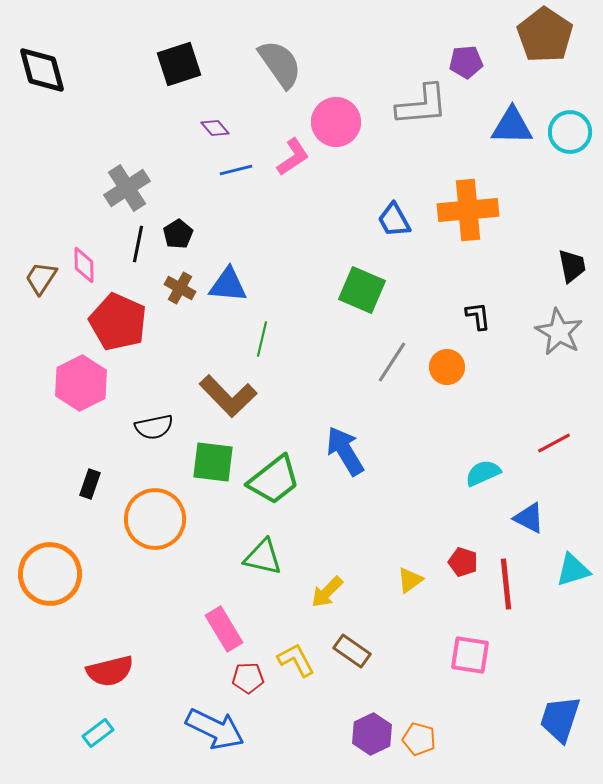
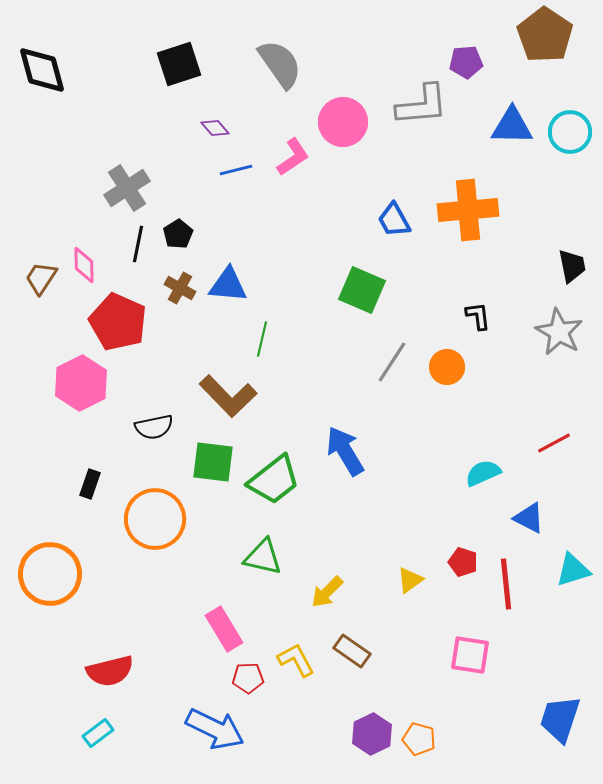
pink circle at (336, 122): moved 7 px right
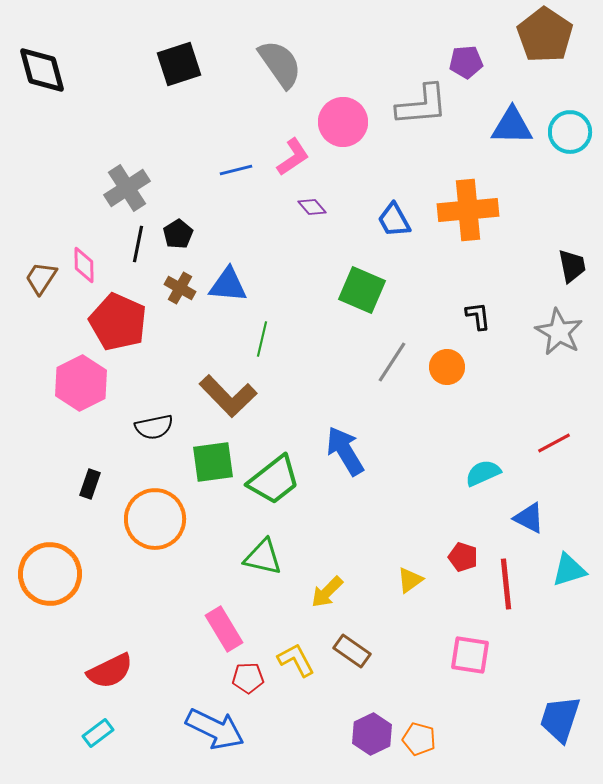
purple diamond at (215, 128): moved 97 px right, 79 px down
green square at (213, 462): rotated 15 degrees counterclockwise
red pentagon at (463, 562): moved 5 px up
cyan triangle at (573, 570): moved 4 px left
red semicircle at (110, 671): rotated 12 degrees counterclockwise
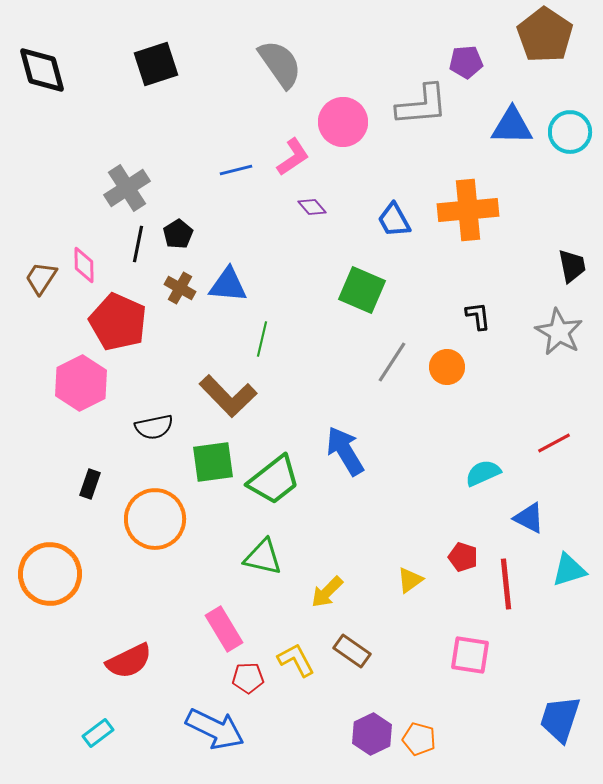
black square at (179, 64): moved 23 px left
red semicircle at (110, 671): moved 19 px right, 10 px up
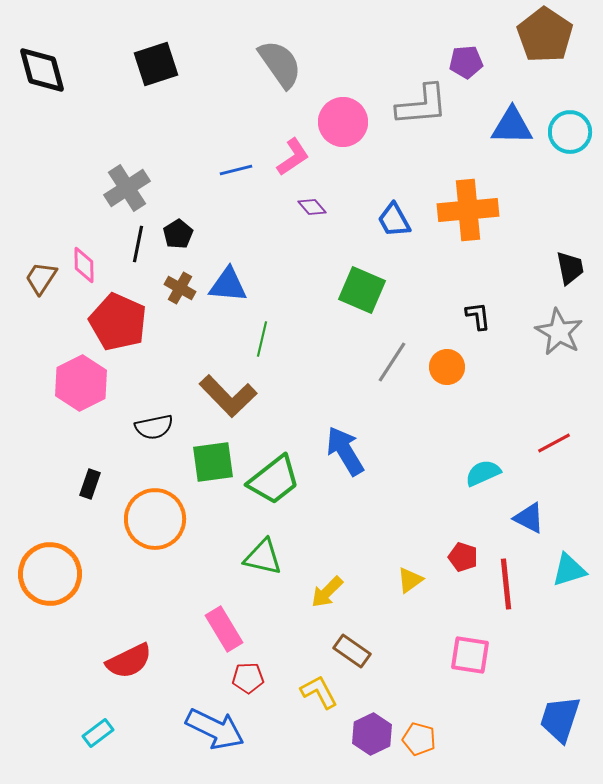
black trapezoid at (572, 266): moved 2 px left, 2 px down
yellow L-shape at (296, 660): moved 23 px right, 32 px down
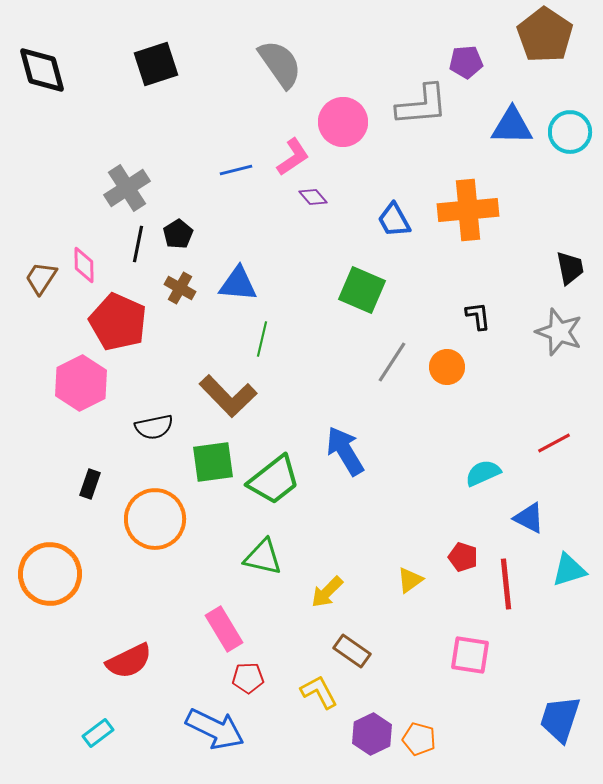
purple diamond at (312, 207): moved 1 px right, 10 px up
blue triangle at (228, 285): moved 10 px right, 1 px up
gray star at (559, 332): rotated 9 degrees counterclockwise
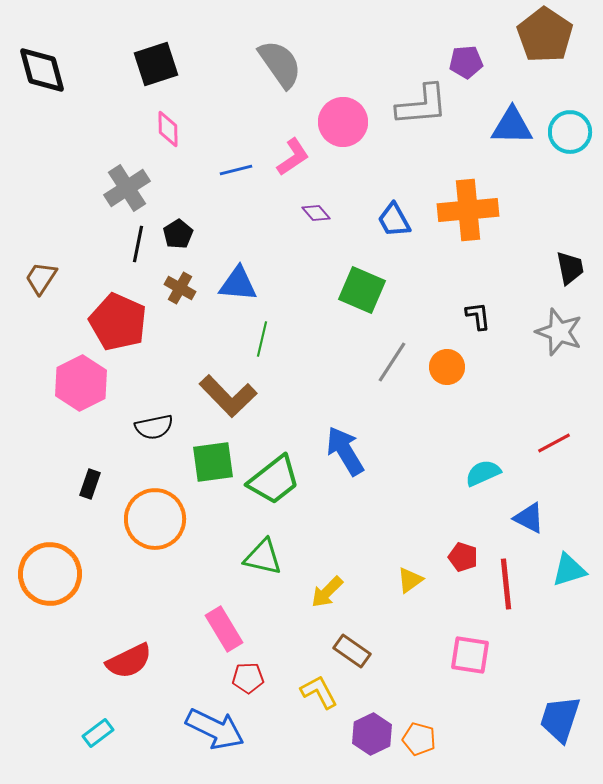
purple diamond at (313, 197): moved 3 px right, 16 px down
pink diamond at (84, 265): moved 84 px right, 136 px up
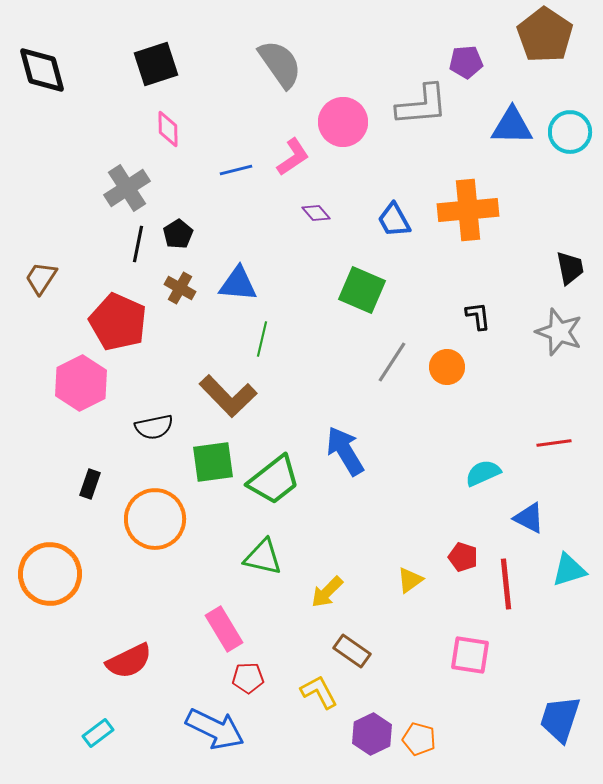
red line at (554, 443): rotated 20 degrees clockwise
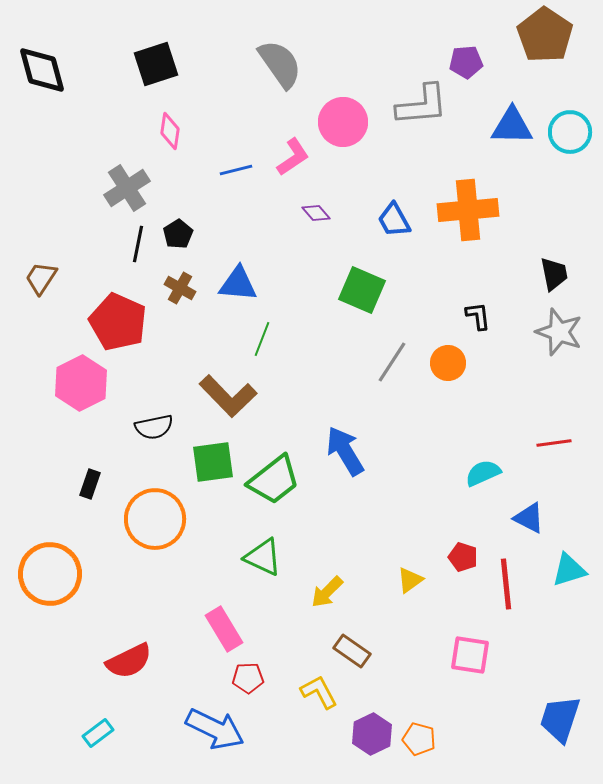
pink diamond at (168, 129): moved 2 px right, 2 px down; rotated 9 degrees clockwise
black trapezoid at (570, 268): moved 16 px left, 6 px down
green line at (262, 339): rotated 8 degrees clockwise
orange circle at (447, 367): moved 1 px right, 4 px up
green triangle at (263, 557): rotated 12 degrees clockwise
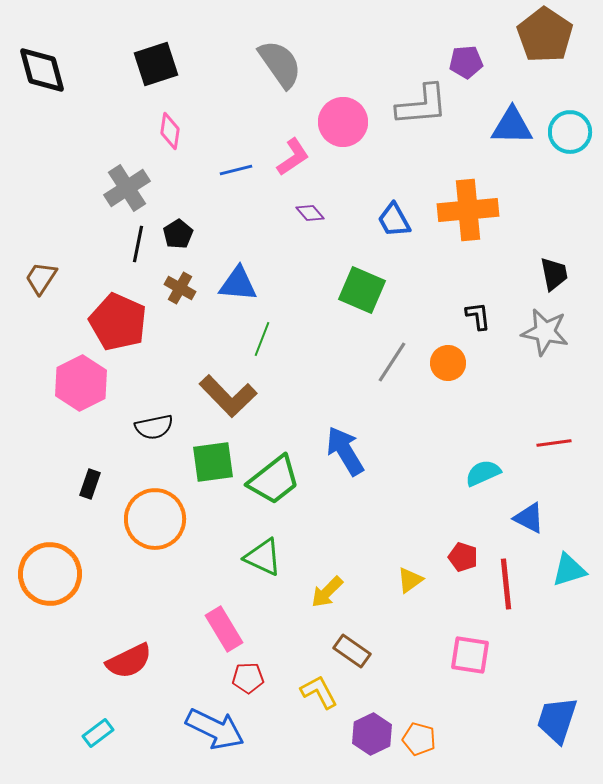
purple diamond at (316, 213): moved 6 px left
gray star at (559, 332): moved 14 px left; rotated 9 degrees counterclockwise
blue trapezoid at (560, 719): moved 3 px left, 1 px down
